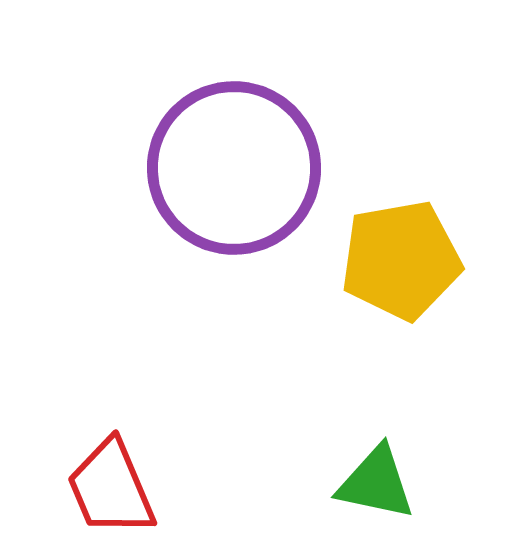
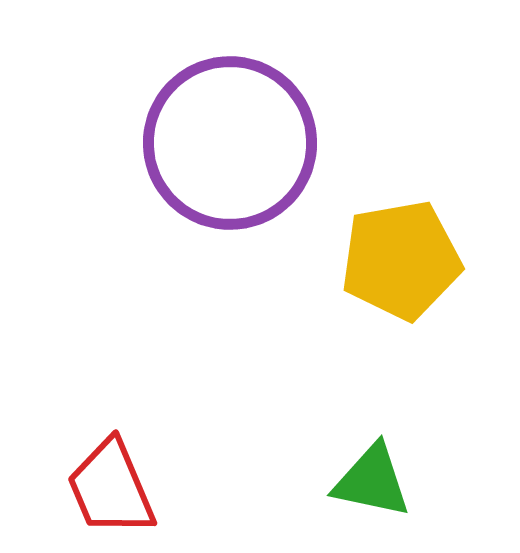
purple circle: moved 4 px left, 25 px up
green triangle: moved 4 px left, 2 px up
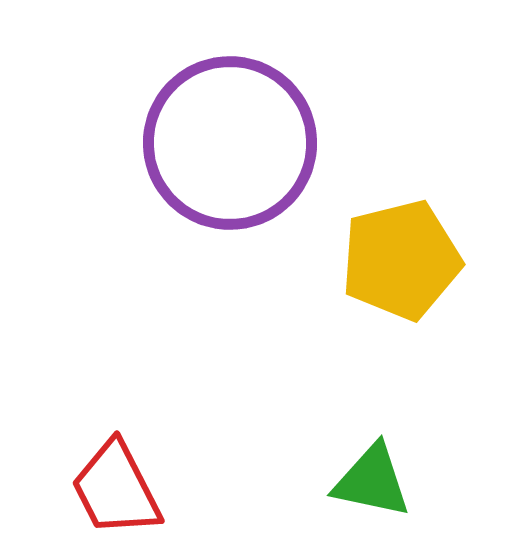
yellow pentagon: rotated 4 degrees counterclockwise
red trapezoid: moved 5 px right, 1 px down; rotated 4 degrees counterclockwise
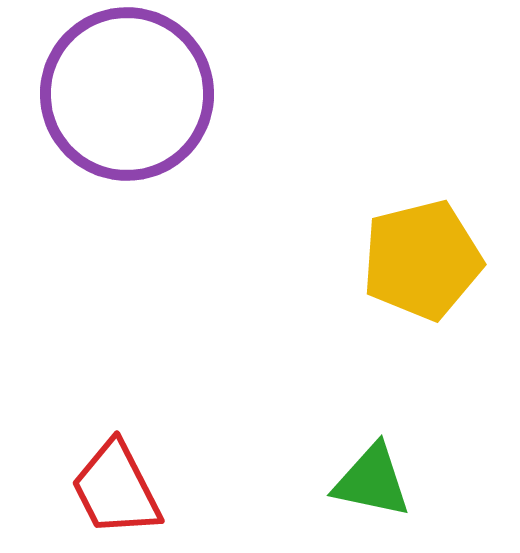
purple circle: moved 103 px left, 49 px up
yellow pentagon: moved 21 px right
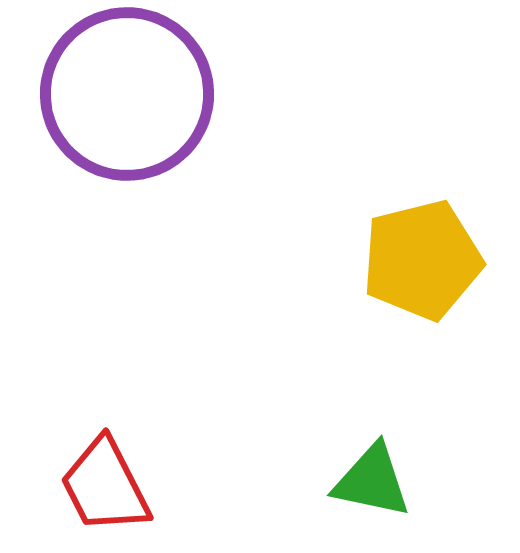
red trapezoid: moved 11 px left, 3 px up
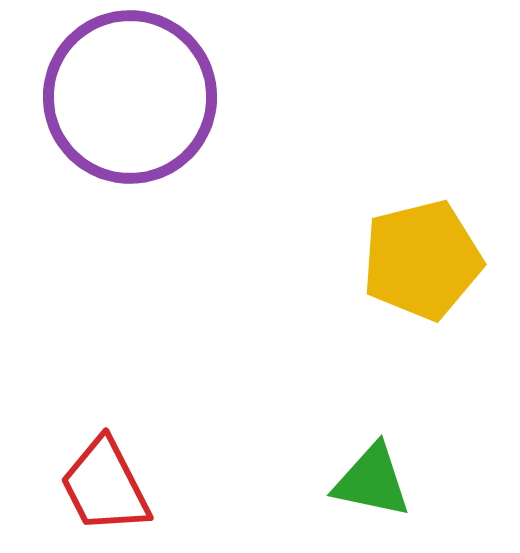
purple circle: moved 3 px right, 3 px down
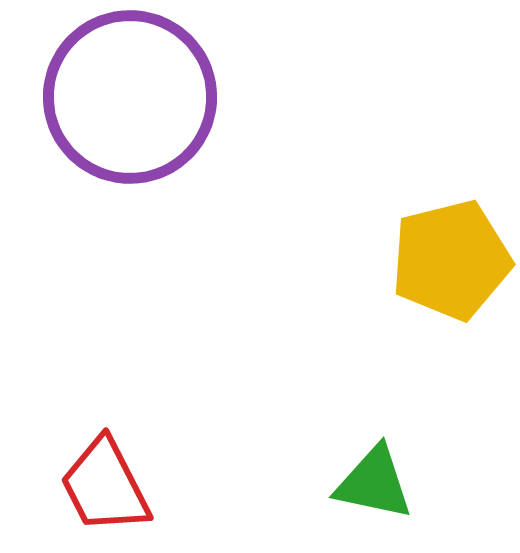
yellow pentagon: moved 29 px right
green triangle: moved 2 px right, 2 px down
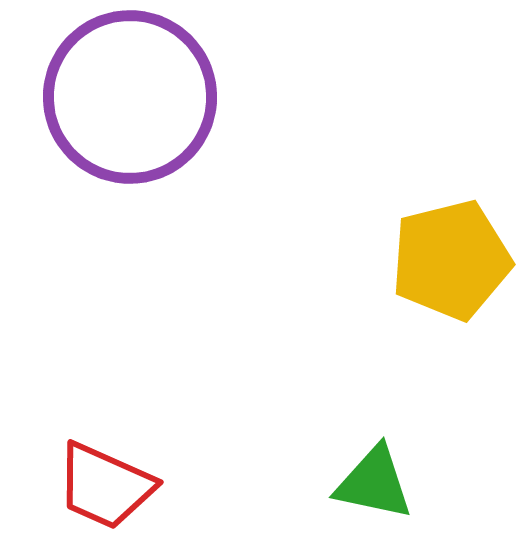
red trapezoid: rotated 39 degrees counterclockwise
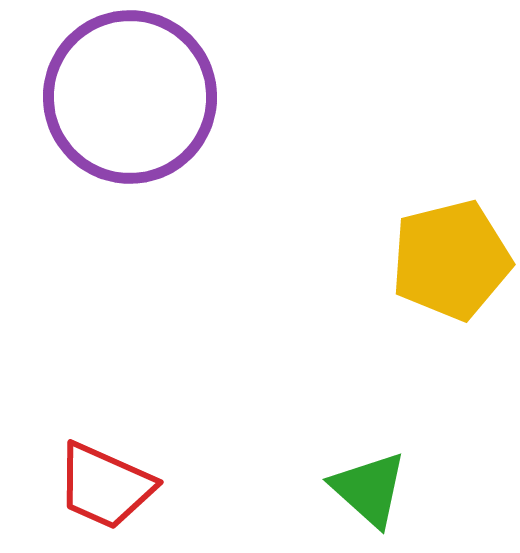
green triangle: moved 5 px left, 6 px down; rotated 30 degrees clockwise
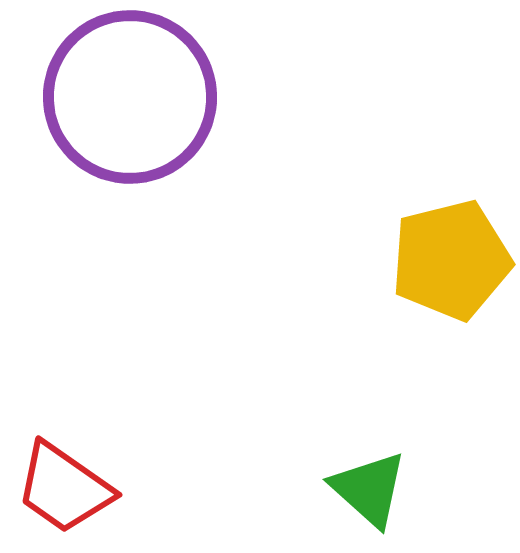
red trapezoid: moved 41 px left, 2 px down; rotated 11 degrees clockwise
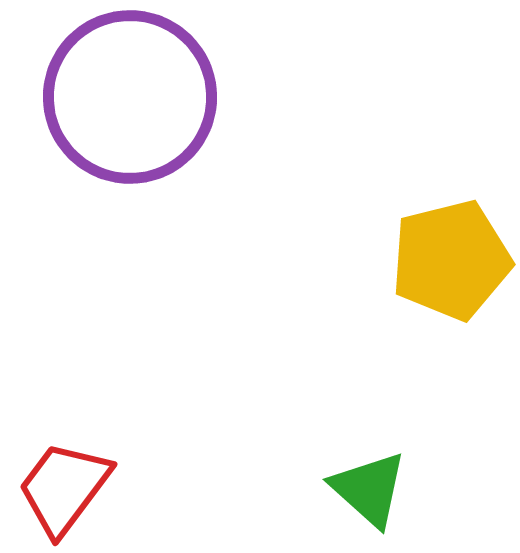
red trapezoid: rotated 92 degrees clockwise
